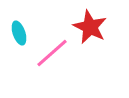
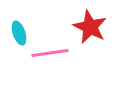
pink line: moved 2 px left; rotated 33 degrees clockwise
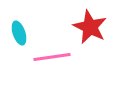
pink line: moved 2 px right, 4 px down
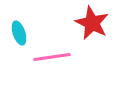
red star: moved 2 px right, 4 px up
